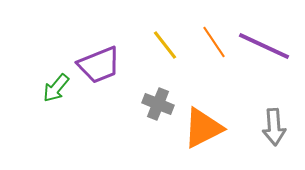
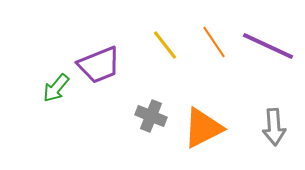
purple line: moved 4 px right
gray cross: moved 7 px left, 12 px down
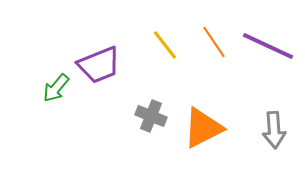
gray arrow: moved 3 px down
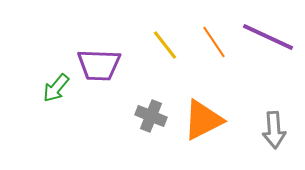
purple line: moved 9 px up
purple trapezoid: rotated 24 degrees clockwise
orange triangle: moved 8 px up
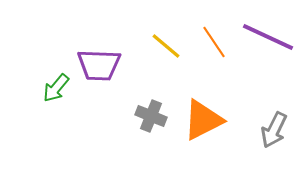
yellow line: moved 1 px right, 1 px down; rotated 12 degrees counterclockwise
gray arrow: rotated 30 degrees clockwise
